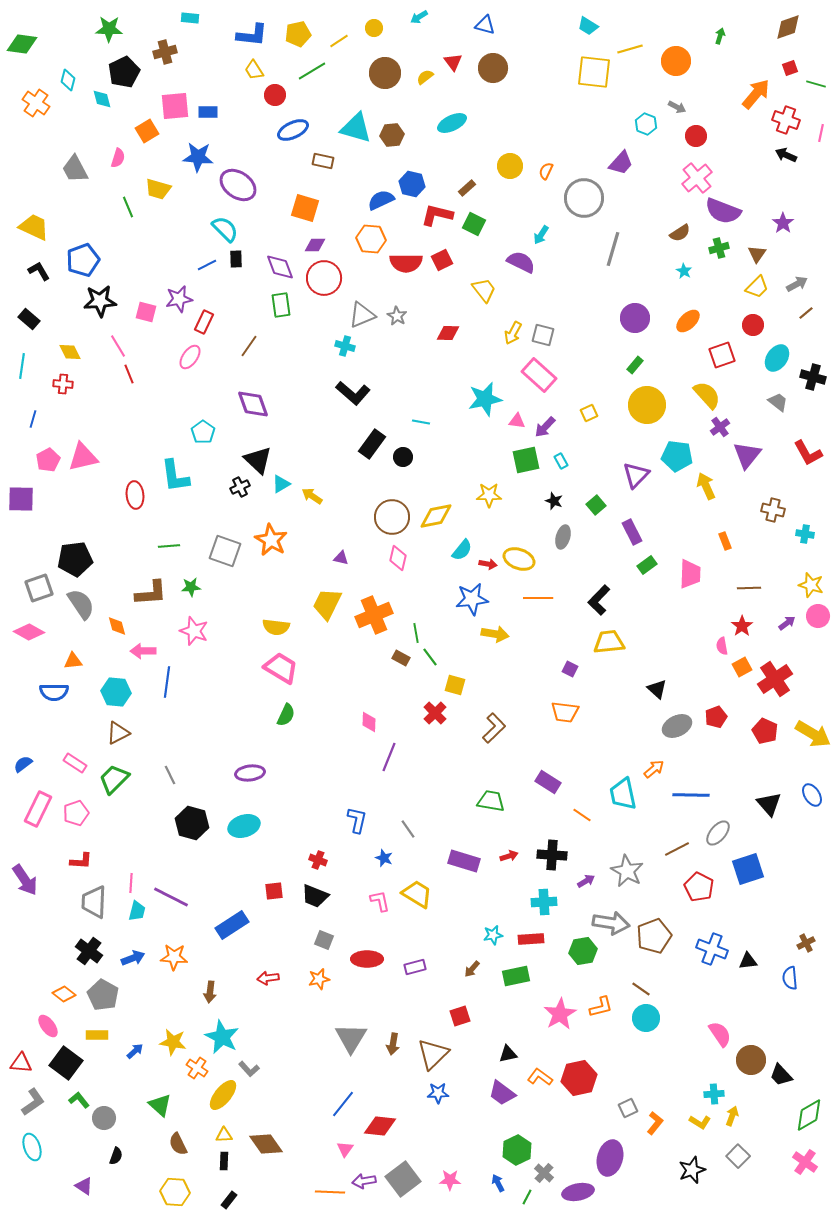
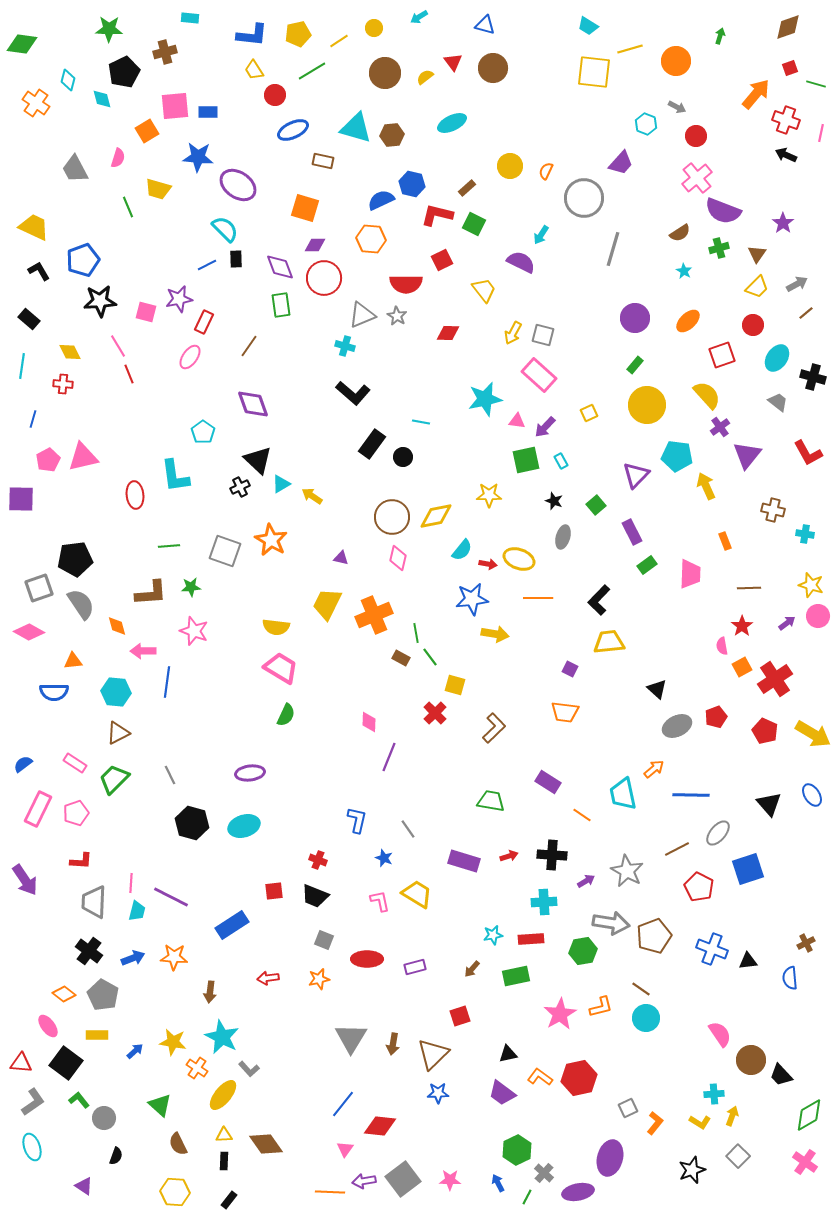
red semicircle at (406, 263): moved 21 px down
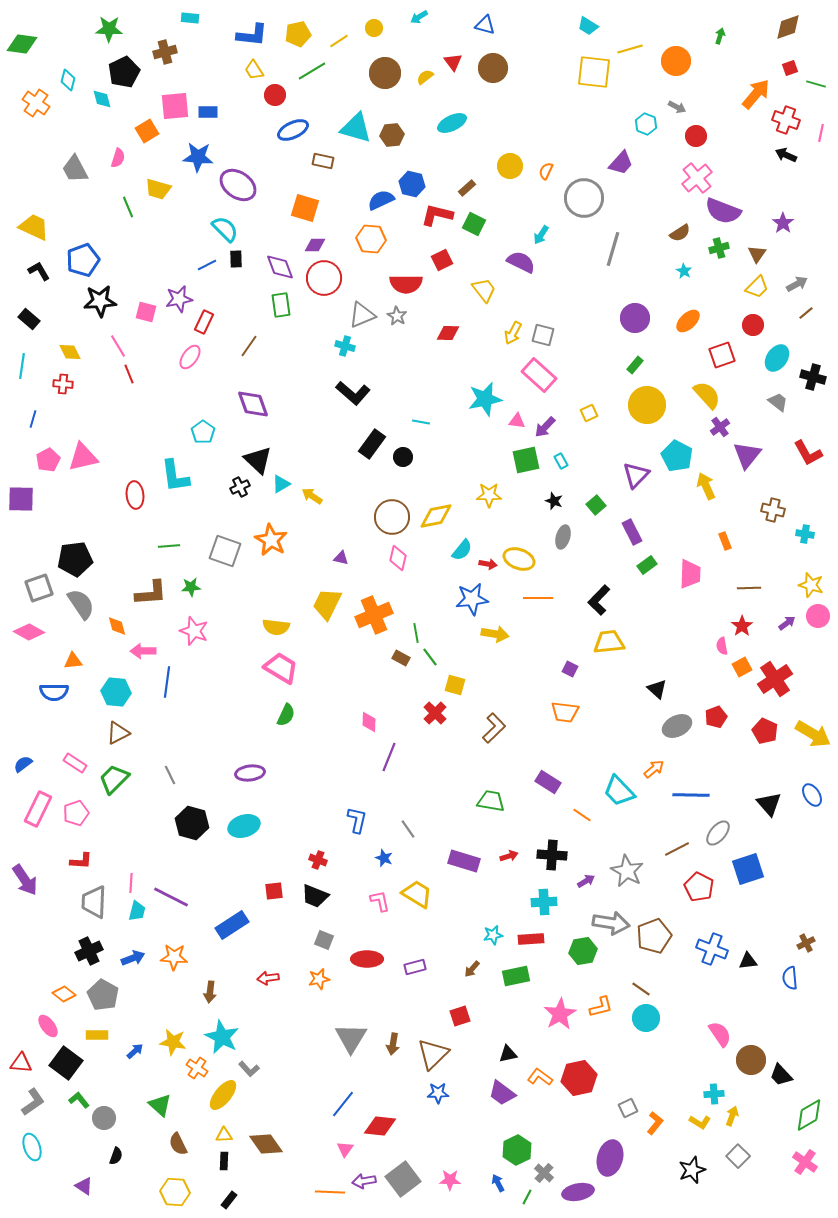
cyan pentagon at (677, 456): rotated 20 degrees clockwise
cyan trapezoid at (623, 794): moved 4 px left, 3 px up; rotated 32 degrees counterclockwise
black cross at (89, 951): rotated 28 degrees clockwise
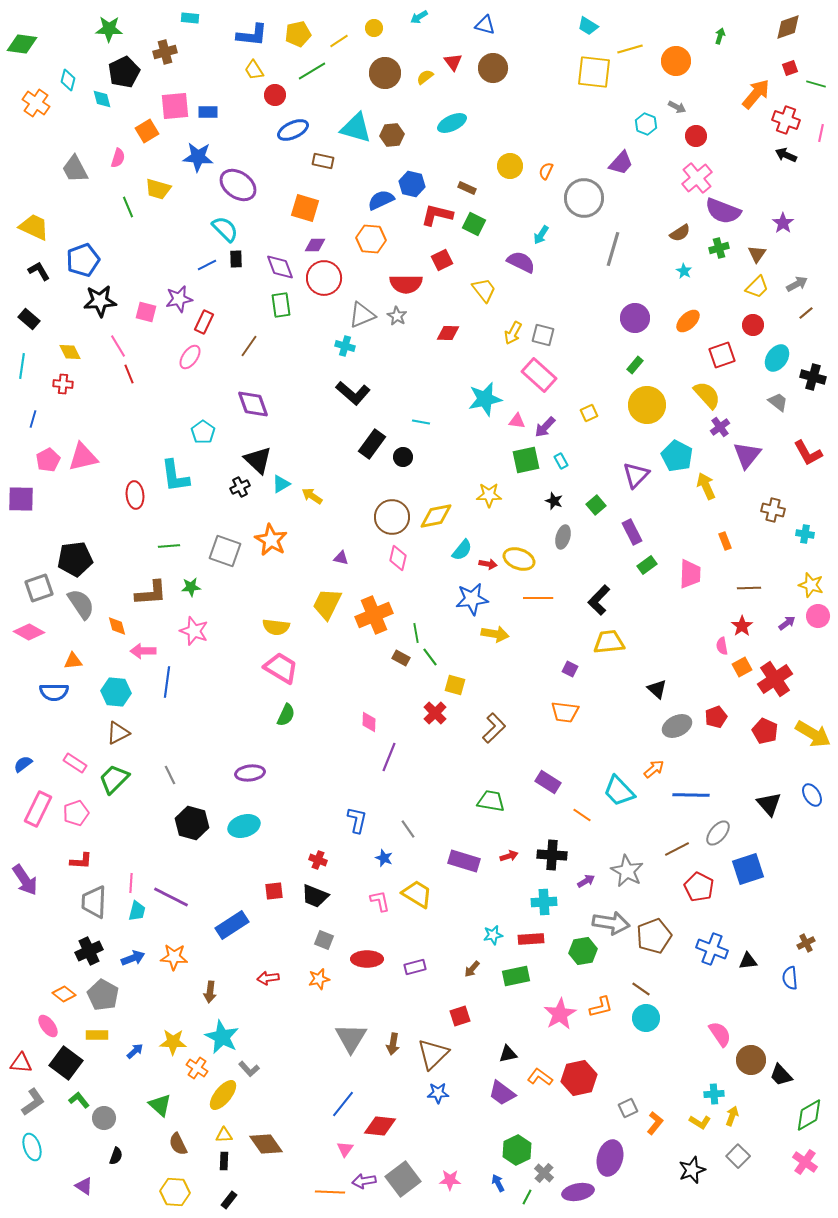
brown rectangle at (467, 188): rotated 66 degrees clockwise
yellow star at (173, 1042): rotated 8 degrees counterclockwise
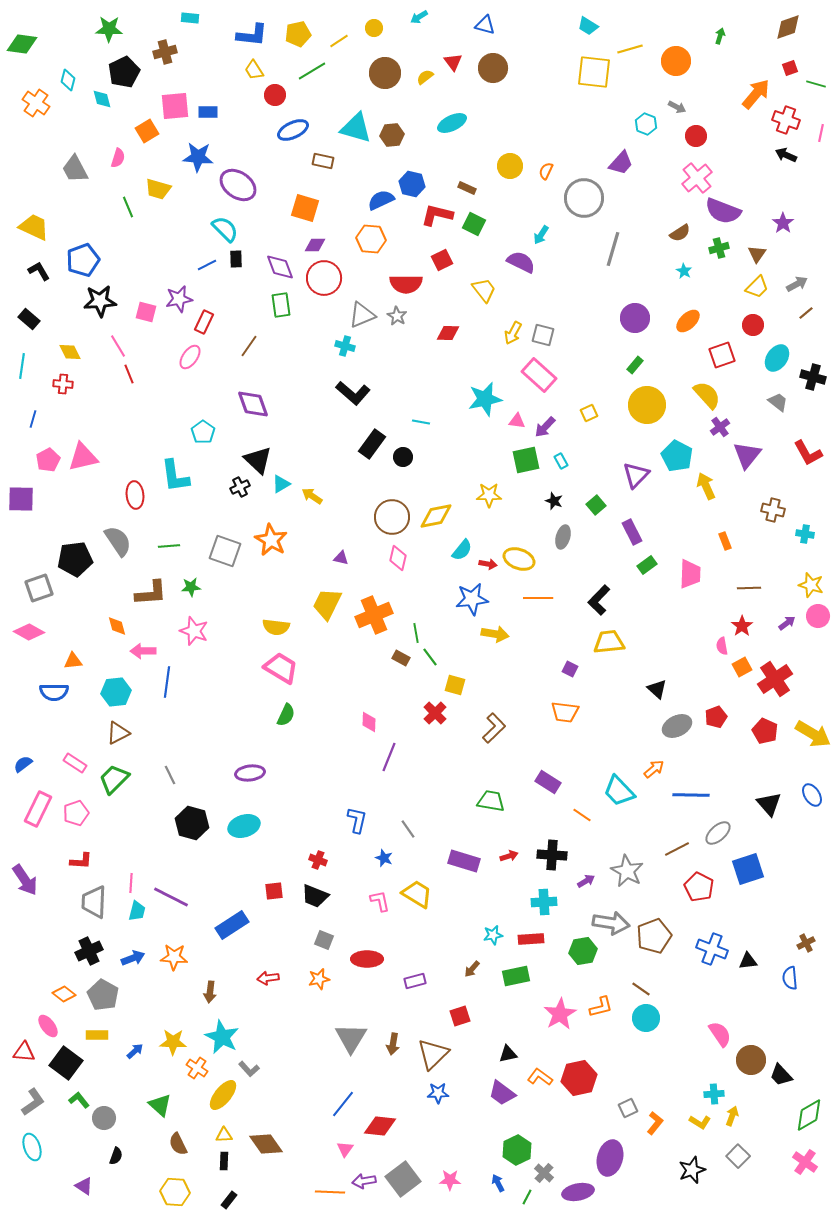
gray semicircle at (81, 604): moved 37 px right, 63 px up
cyan hexagon at (116, 692): rotated 12 degrees counterclockwise
gray ellipse at (718, 833): rotated 8 degrees clockwise
purple rectangle at (415, 967): moved 14 px down
red triangle at (21, 1063): moved 3 px right, 11 px up
